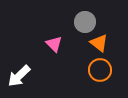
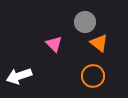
orange circle: moved 7 px left, 6 px down
white arrow: rotated 25 degrees clockwise
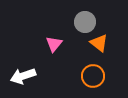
pink triangle: rotated 24 degrees clockwise
white arrow: moved 4 px right
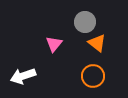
orange triangle: moved 2 px left
